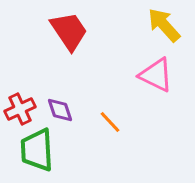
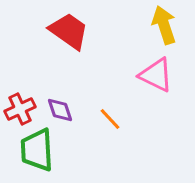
yellow arrow: rotated 24 degrees clockwise
red trapezoid: rotated 21 degrees counterclockwise
orange line: moved 3 px up
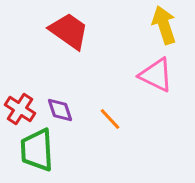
red cross: rotated 32 degrees counterclockwise
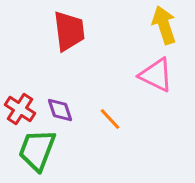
red trapezoid: rotated 48 degrees clockwise
green trapezoid: rotated 24 degrees clockwise
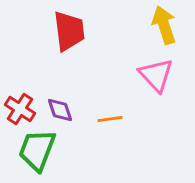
pink triangle: rotated 21 degrees clockwise
orange line: rotated 55 degrees counterclockwise
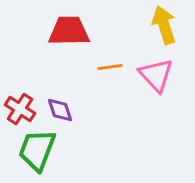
red trapezoid: rotated 84 degrees counterclockwise
orange line: moved 52 px up
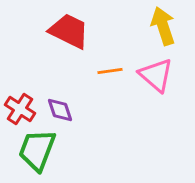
yellow arrow: moved 1 px left, 1 px down
red trapezoid: rotated 27 degrees clockwise
orange line: moved 4 px down
pink triangle: rotated 6 degrees counterclockwise
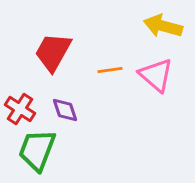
yellow arrow: rotated 57 degrees counterclockwise
red trapezoid: moved 16 px left, 21 px down; rotated 87 degrees counterclockwise
orange line: moved 1 px up
purple diamond: moved 5 px right
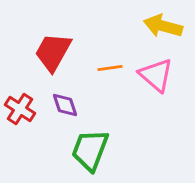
orange line: moved 2 px up
purple diamond: moved 5 px up
green trapezoid: moved 53 px right
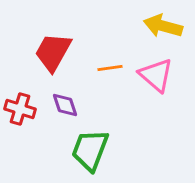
red cross: rotated 16 degrees counterclockwise
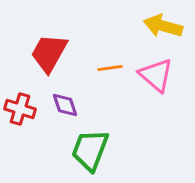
red trapezoid: moved 4 px left, 1 px down
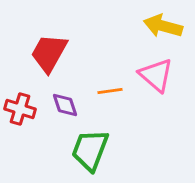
orange line: moved 23 px down
